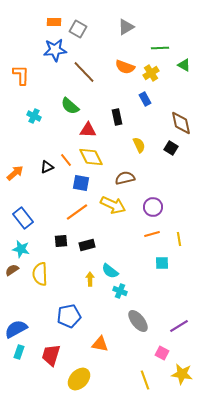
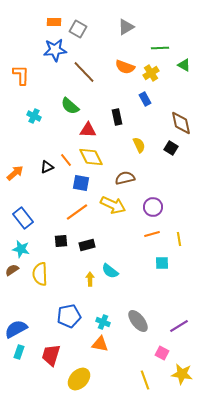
cyan cross at (120, 291): moved 17 px left, 31 px down
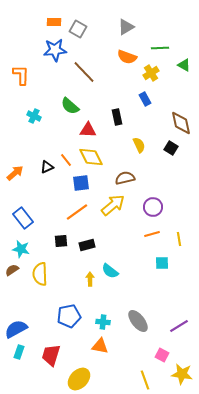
orange semicircle at (125, 67): moved 2 px right, 10 px up
blue square at (81, 183): rotated 18 degrees counterclockwise
yellow arrow at (113, 205): rotated 65 degrees counterclockwise
cyan cross at (103, 322): rotated 16 degrees counterclockwise
orange triangle at (100, 344): moved 2 px down
pink square at (162, 353): moved 2 px down
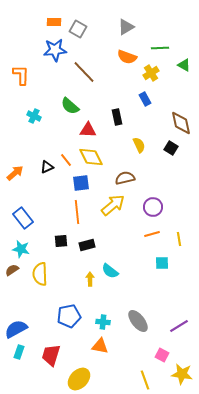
orange line at (77, 212): rotated 60 degrees counterclockwise
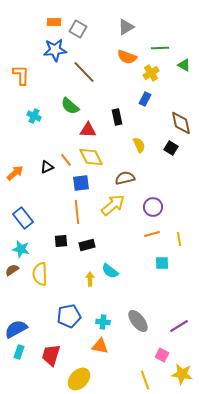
blue rectangle at (145, 99): rotated 56 degrees clockwise
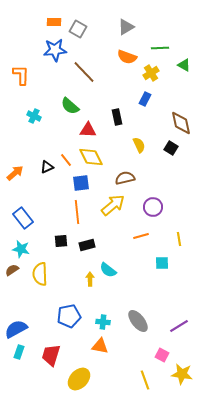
orange line at (152, 234): moved 11 px left, 2 px down
cyan semicircle at (110, 271): moved 2 px left, 1 px up
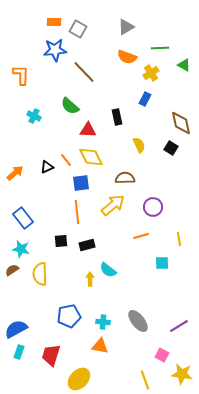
brown semicircle at (125, 178): rotated 12 degrees clockwise
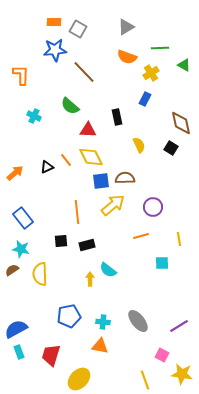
blue square at (81, 183): moved 20 px right, 2 px up
cyan rectangle at (19, 352): rotated 40 degrees counterclockwise
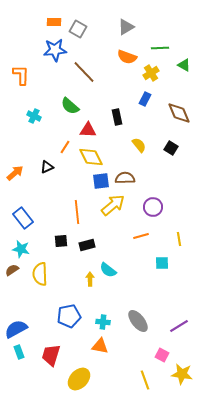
brown diamond at (181, 123): moved 2 px left, 10 px up; rotated 10 degrees counterclockwise
yellow semicircle at (139, 145): rotated 14 degrees counterclockwise
orange line at (66, 160): moved 1 px left, 13 px up; rotated 72 degrees clockwise
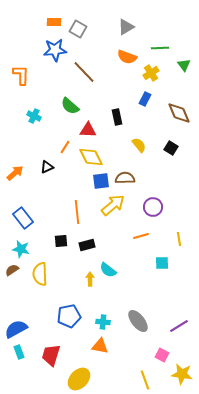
green triangle at (184, 65): rotated 24 degrees clockwise
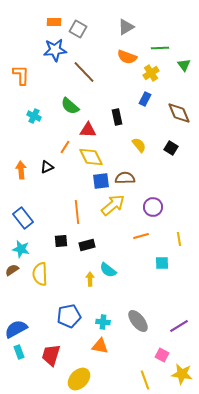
orange arrow at (15, 173): moved 6 px right, 3 px up; rotated 54 degrees counterclockwise
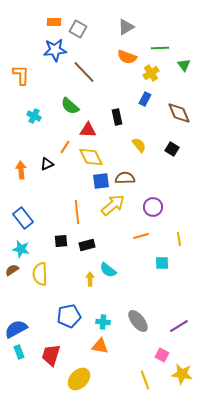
black square at (171, 148): moved 1 px right, 1 px down
black triangle at (47, 167): moved 3 px up
